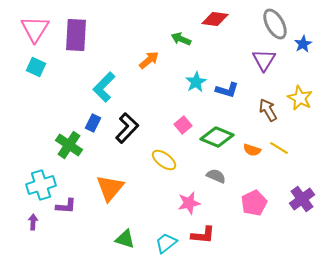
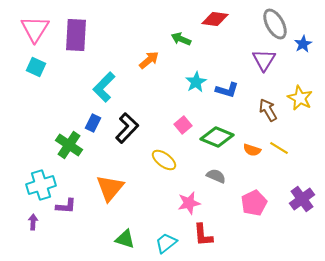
red L-shape: rotated 80 degrees clockwise
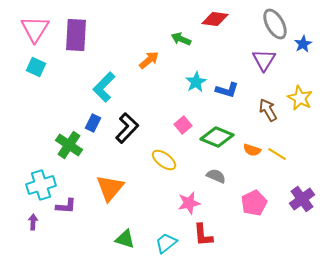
yellow line: moved 2 px left, 6 px down
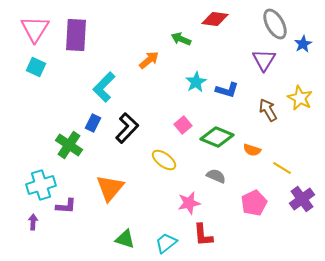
yellow line: moved 5 px right, 14 px down
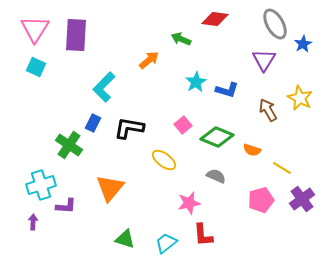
black L-shape: moved 2 px right; rotated 124 degrees counterclockwise
pink pentagon: moved 7 px right, 3 px up; rotated 10 degrees clockwise
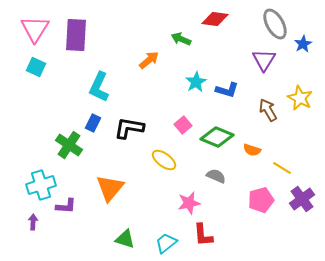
cyan L-shape: moved 5 px left; rotated 20 degrees counterclockwise
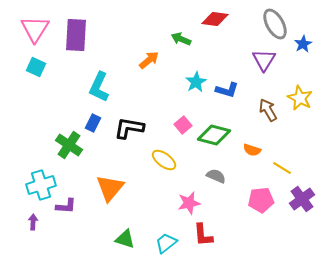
green diamond: moved 3 px left, 2 px up; rotated 8 degrees counterclockwise
pink pentagon: rotated 10 degrees clockwise
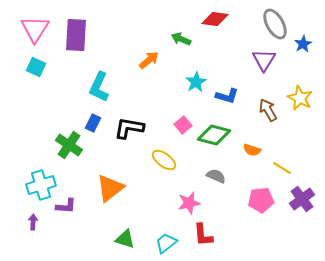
blue L-shape: moved 6 px down
orange triangle: rotated 12 degrees clockwise
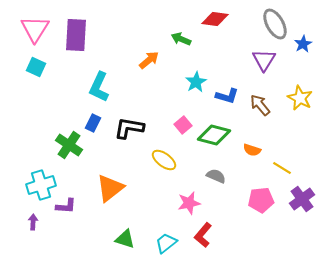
brown arrow: moved 8 px left, 5 px up; rotated 10 degrees counterclockwise
red L-shape: rotated 45 degrees clockwise
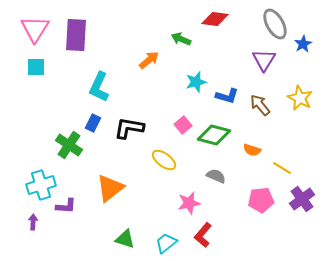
cyan square: rotated 24 degrees counterclockwise
cyan star: rotated 15 degrees clockwise
